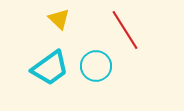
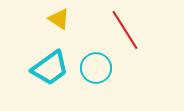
yellow triangle: rotated 10 degrees counterclockwise
cyan circle: moved 2 px down
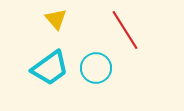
yellow triangle: moved 3 px left; rotated 15 degrees clockwise
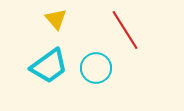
cyan trapezoid: moved 1 px left, 2 px up
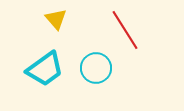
cyan trapezoid: moved 4 px left, 3 px down
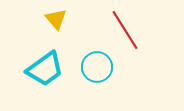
cyan circle: moved 1 px right, 1 px up
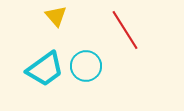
yellow triangle: moved 3 px up
cyan circle: moved 11 px left, 1 px up
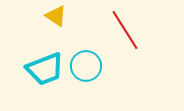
yellow triangle: rotated 15 degrees counterclockwise
cyan trapezoid: rotated 15 degrees clockwise
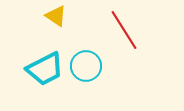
red line: moved 1 px left
cyan trapezoid: rotated 6 degrees counterclockwise
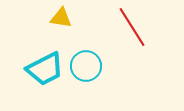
yellow triangle: moved 5 px right, 2 px down; rotated 25 degrees counterclockwise
red line: moved 8 px right, 3 px up
